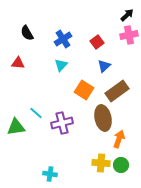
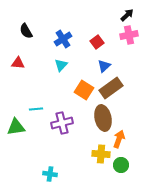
black semicircle: moved 1 px left, 2 px up
brown rectangle: moved 6 px left, 3 px up
cyan line: moved 4 px up; rotated 48 degrees counterclockwise
yellow cross: moved 9 px up
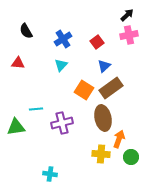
green circle: moved 10 px right, 8 px up
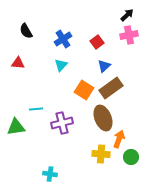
brown ellipse: rotated 10 degrees counterclockwise
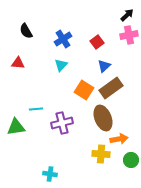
orange arrow: rotated 60 degrees clockwise
green circle: moved 3 px down
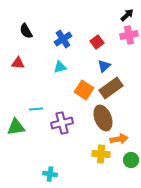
cyan triangle: moved 1 px left, 2 px down; rotated 32 degrees clockwise
